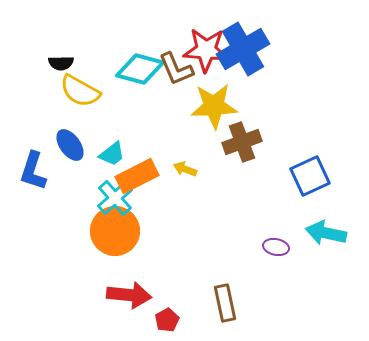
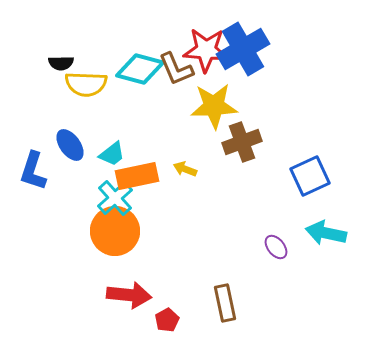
yellow semicircle: moved 6 px right, 7 px up; rotated 27 degrees counterclockwise
orange rectangle: rotated 15 degrees clockwise
purple ellipse: rotated 40 degrees clockwise
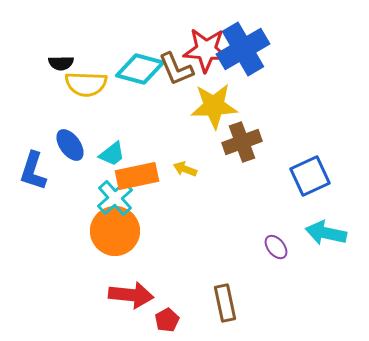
red arrow: moved 2 px right
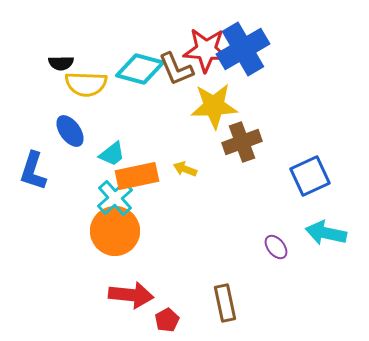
blue ellipse: moved 14 px up
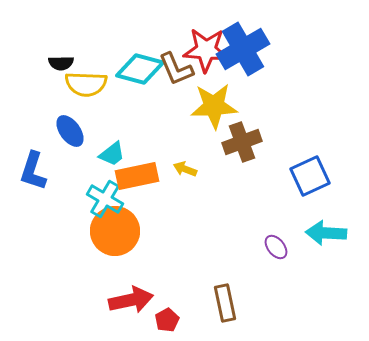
cyan cross: moved 10 px left, 1 px down; rotated 18 degrees counterclockwise
cyan arrow: rotated 9 degrees counterclockwise
red arrow: moved 5 px down; rotated 18 degrees counterclockwise
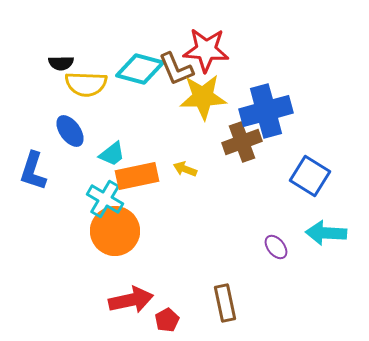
blue cross: moved 23 px right, 62 px down; rotated 15 degrees clockwise
yellow star: moved 11 px left, 9 px up
blue square: rotated 33 degrees counterclockwise
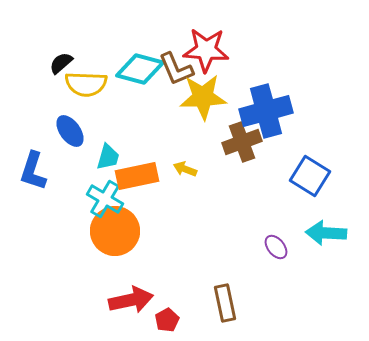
black semicircle: rotated 140 degrees clockwise
cyan trapezoid: moved 4 px left, 3 px down; rotated 36 degrees counterclockwise
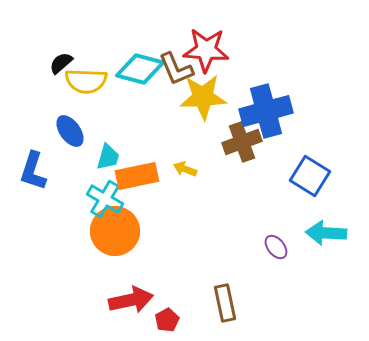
yellow semicircle: moved 3 px up
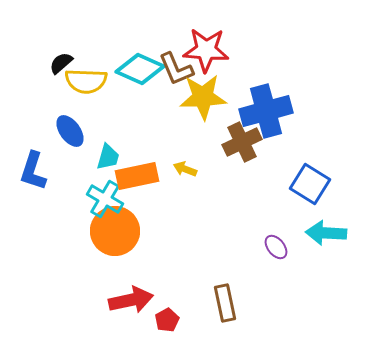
cyan diamond: rotated 9 degrees clockwise
brown cross: rotated 6 degrees counterclockwise
blue square: moved 8 px down
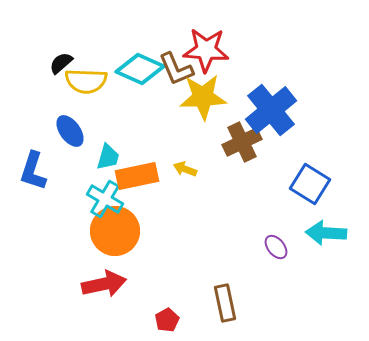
blue cross: moved 5 px right, 1 px up; rotated 24 degrees counterclockwise
red arrow: moved 27 px left, 16 px up
